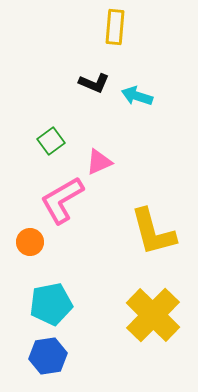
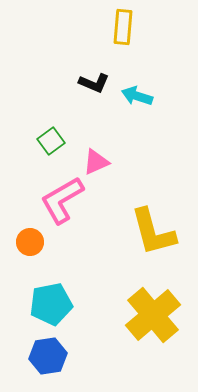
yellow rectangle: moved 8 px right
pink triangle: moved 3 px left
yellow cross: rotated 6 degrees clockwise
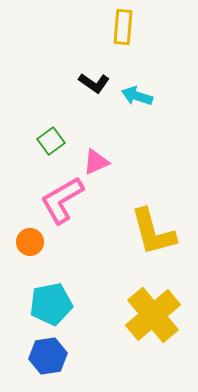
black L-shape: rotated 12 degrees clockwise
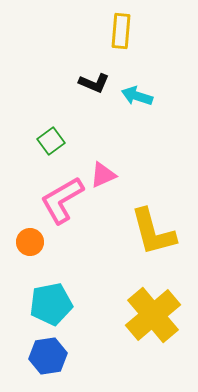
yellow rectangle: moved 2 px left, 4 px down
black L-shape: rotated 12 degrees counterclockwise
pink triangle: moved 7 px right, 13 px down
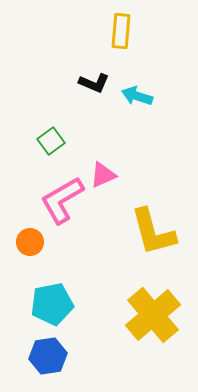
cyan pentagon: moved 1 px right
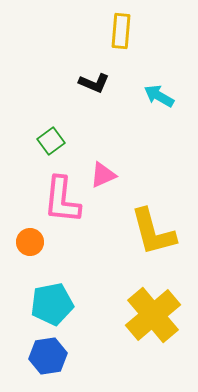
cyan arrow: moved 22 px right; rotated 12 degrees clockwise
pink L-shape: rotated 54 degrees counterclockwise
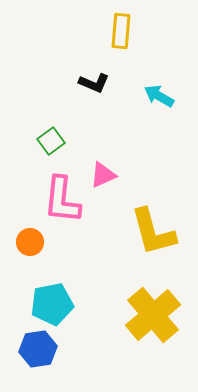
blue hexagon: moved 10 px left, 7 px up
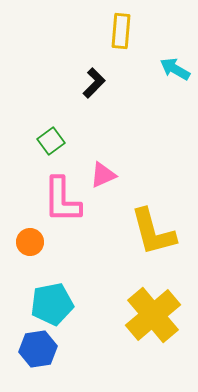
black L-shape: rotated 68 degrees counterclockwise
cyan arrow: moved 16 px right, 27 px up
pink L-shape: rotated 6 degrees counterclockwise
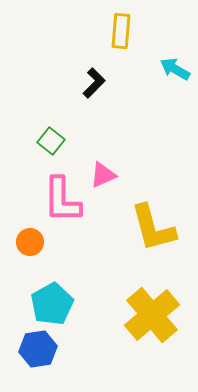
green square: rotated 16 degrees counterclockwise
yellow L-shape: moved 4 px up
cyan pentagon: rotated 18 degrees counterclockwise
yellow cross: moved 1 px left
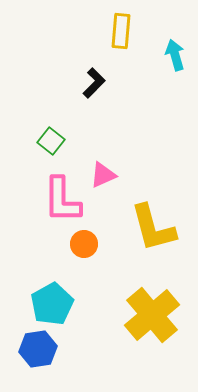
cyan arrow: moved 14 px up; rotated 44 degrees clockwise
orange circle: moved 54 px right, 2 px down
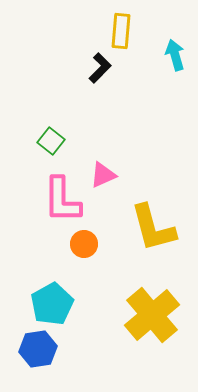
black L-shape: moved 6 px right, 15 px up
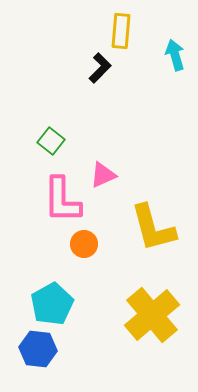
blue hexagon: rotated 15 degrees clockwise
